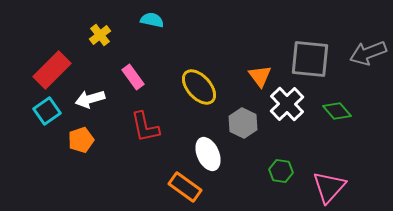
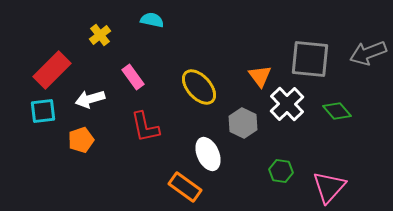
cyan square: moved 4 px left; rotated 28 degrees clockwise
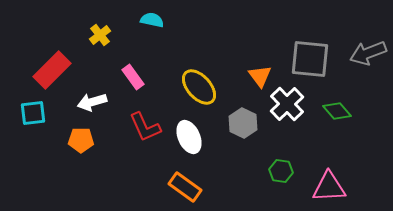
white arrow: moved 2 px right, 3 px down
cyan square: moved 10 px left, 2 px down
red L-shape: rotated 12 degrees counterclockwise
orange pentagon: rotated 20 degrees clockwise
white ellipse: moved 19 px left, 17 px up
pink triangle: rotated 45 degrees clockwise
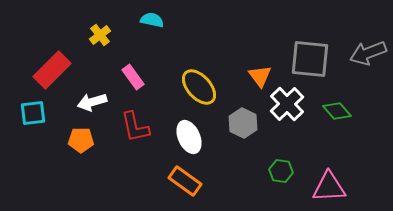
red L-shape: moved 10 px left; rotated 12 degrees clockwise
orange rectangle: moved 6 px up
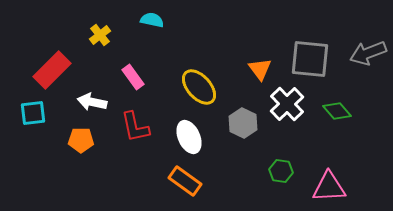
orange triangle: moved 7 px up
white arrow: rotated 28 degrees clockwise
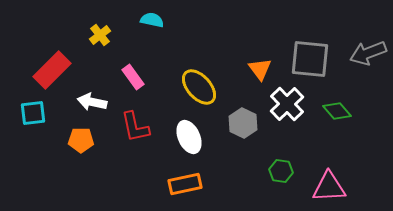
orange rectangle: moved 3 px down; rotated 48 degrees counterclockwise
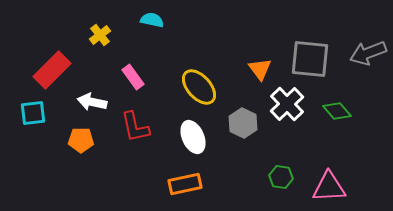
white ellipse: moved 4 px right
green hexagon: moved 6 px down
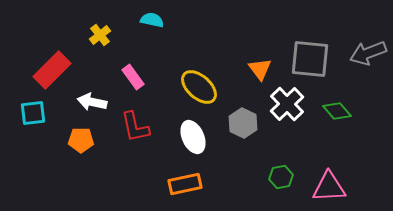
yellow ellipse: rotated 6 degrees counterclockwise
green hexagon: rotated 20 degrees counterclockwise
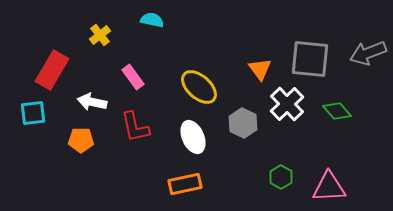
red rectangle: rotated 15 degrees counterclockwise
green hexagon: rotated 20 degrees counterclockwise
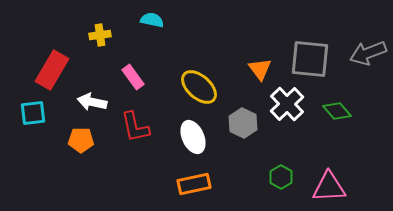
yellow cross: rotated 30 degrees clockwise
orange rectangle: moved 9 px right
